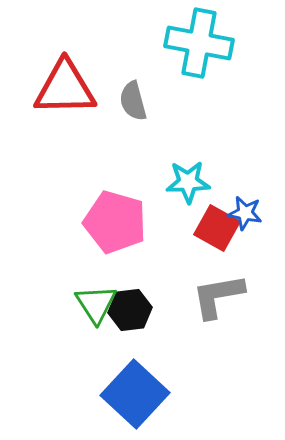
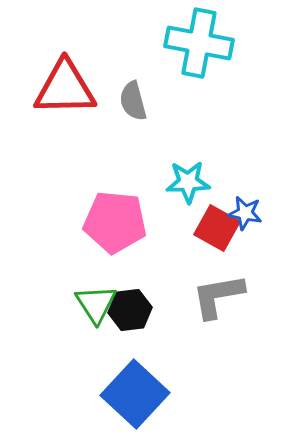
pink pentagon: rotated 10 degrees counterclockwise
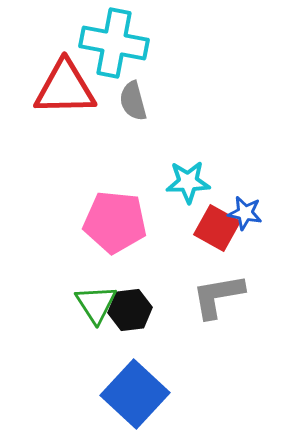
cyan cross: moved 85 px left
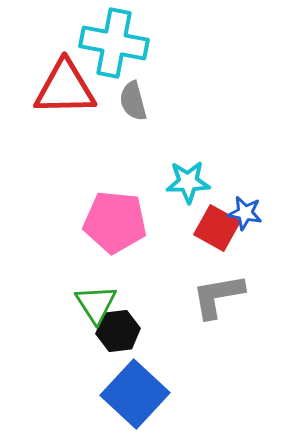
black hexagon: moved 12 px left, 21 px down
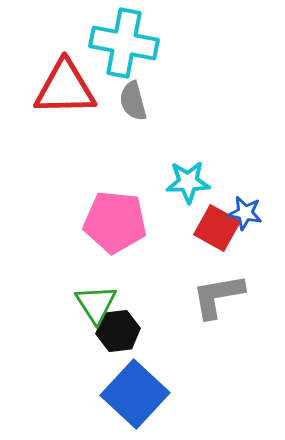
cyan cross: moved 10 px right
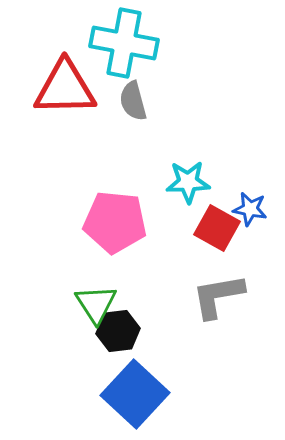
blue star: moved 5 px right, 4 px up
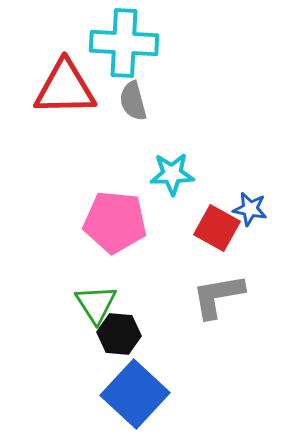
cyan cross: rotated 8 degrees counterclockwise
cyan star: moved 16 px left, 8 px up
black hexagon: moved 1 px right, 3 px down; rotated 12 degrees clockwise
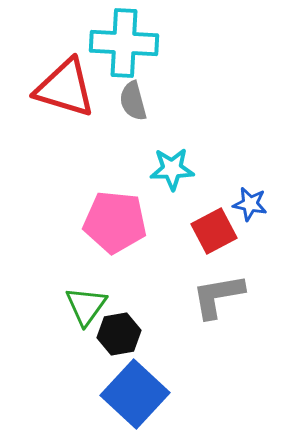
red triangle: rotated 18 degrees clockwise
cyan star: moved 5 px up
blue star: moved 5 px up
red square: moved 3 px left, 3 px down; rotated 33 degrees clockwise
green triangle: moved 10 px left, 2 px down; rotated 9 degrees clockwise
black hexagon: rotated 15 degrees counterclockwise
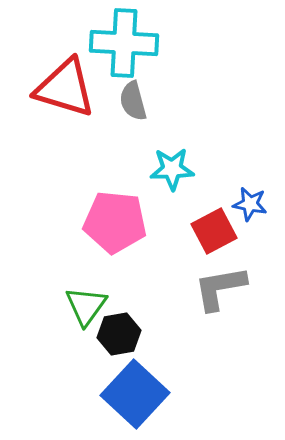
gray L-shape: moved 2 px right, 8 px up
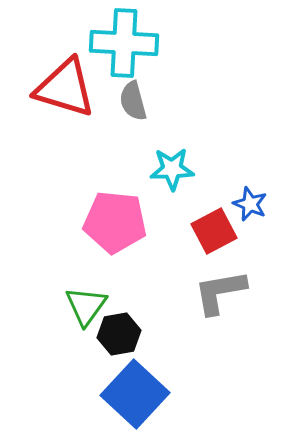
blue star: rotated 12 degrees clockwise
gray L-shape: moved 4 px down
